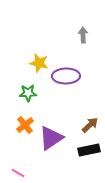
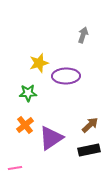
gray arrow: rotated 21 degrees clockwise
yellow star: rotated 30 degrees counterclockwise
pink line: moved 3 px left, 5 px up; rotated 40 degrees counterclockwise
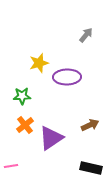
gray arrow: moved 3 px right; rotated 21 degrees clockwise
purple ellipse: moved 1 px right, 1 px down
green star: moved 6 px left, 3 px down
brown arrow: rotated 18 degrees clockwise
black rectangle: moved 2 px right, 18 px down; rotated 25 degrees clockwise
pink line: moved 4 px left, 2 px up
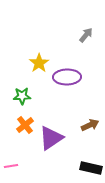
yellow star: rotated 18 degrees counterclockwise
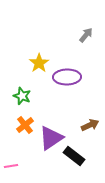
green star: rotated 24 degrees clockwise
black rectangle: moved 17 px left, 12 px up; rotated 25 degrees clockwise
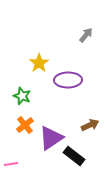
purple ellipse: moved 1 px right, 3 px down
pink line: moved 2 px up
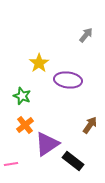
purple ellipse: rotated 8 degrees clockwise
brown arrow: rotated 30 degrees counterclockwise
purple triangle: moved 4 px left, 6 px down
black rectangle: moved 1 px left, 5 px down
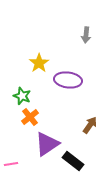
gray arrow: rotated 147 degrees clockwise
orange cross: moved 5 px right, 8 px up
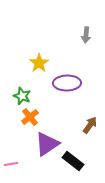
purple ellipse: moved 1 px left, 3 px down; rotated 8 degrees counterclockwise
